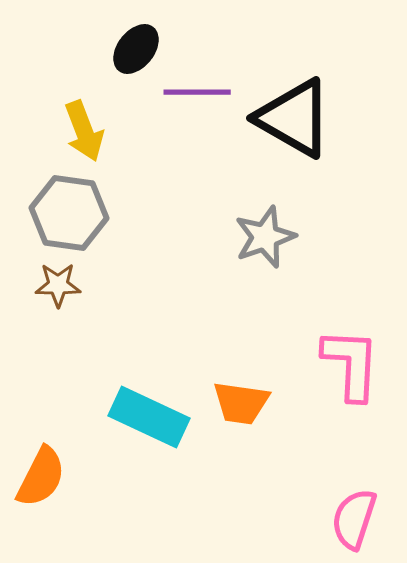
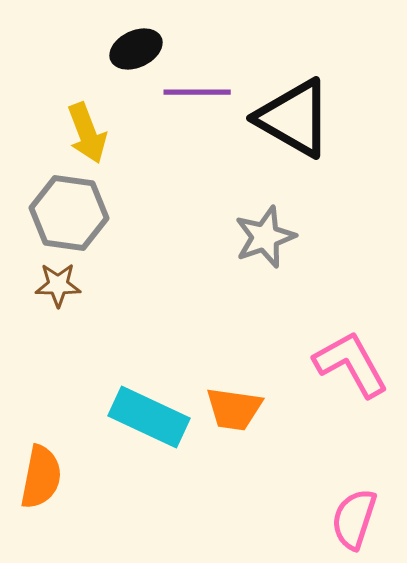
black ellipse: rotated 27 degrees clockwise
yellow arrow: moved 3 px right, 2 px down
pink L-shape: rotated 32 degrees counterclockwise
orange trapezoid: moved 7 px left, 6 px down
orange semicircle: rotated 16 degrees counterclockwise
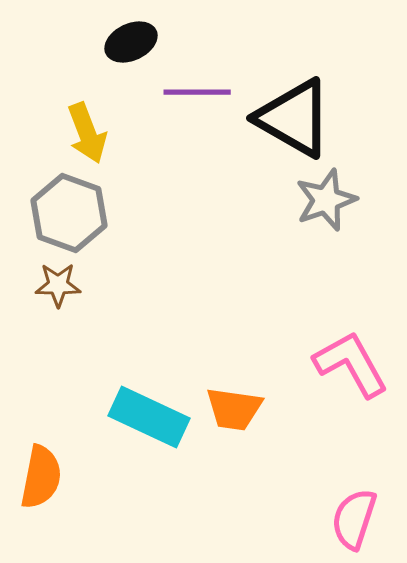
black ellipse: moved 5 px left, 7 px up
gray hexagon: rotated 12 degrees clockwise
gray star: moved 61 px right, 37 px up
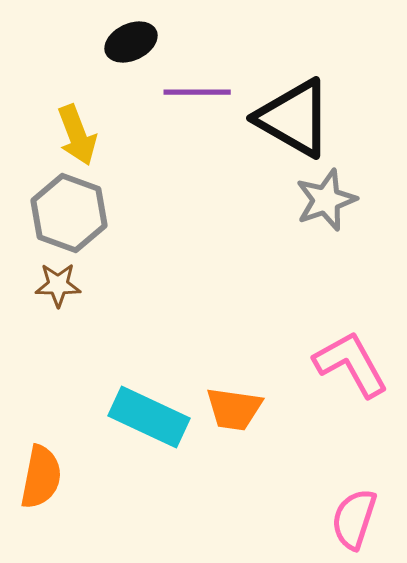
yellow arrow: moved 10 px left, 2 px down
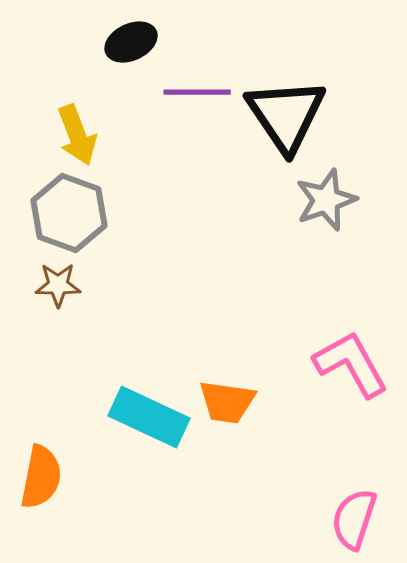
black triangle: moved 8 px left, 3 px up; rotated 26 degrees clockwise
orange trapezoid: moved 7 px left, 7 px up
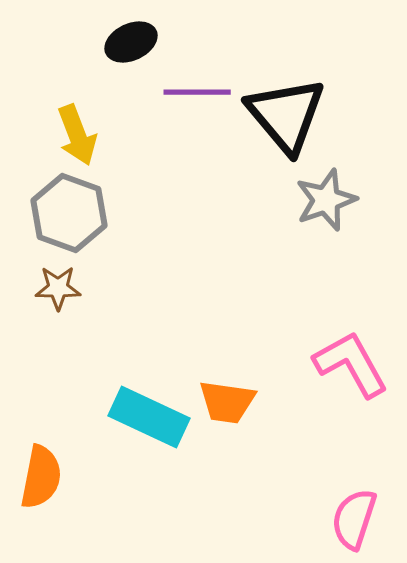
black triangle: rotated 6 degrees counterclockwise
brown star: moved 3 px down
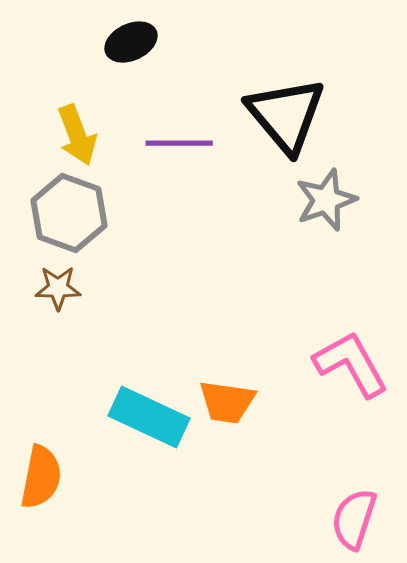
purple line: moved 18 px left, 51 px down
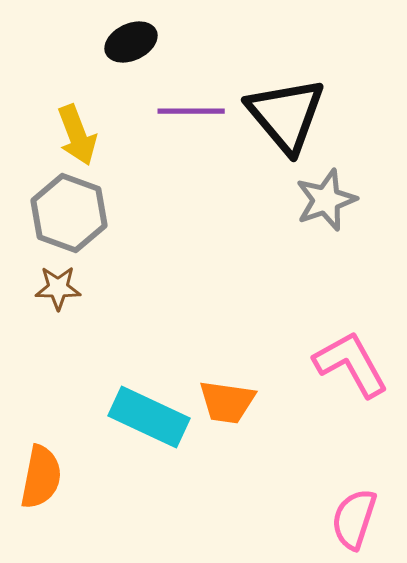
purple line: moved 12 px right, 32 px up
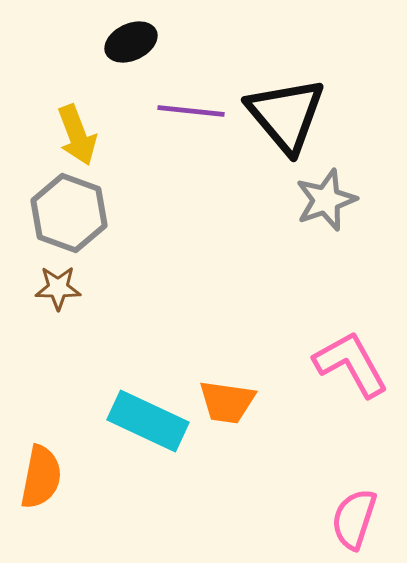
purple line: rotated 6 degrees clockwise
cyan rectangle: moved 1 px left, 4 px down
